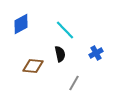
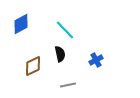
blue cross: moved 7 px down
brown diamond: rotated 30 degrees counterclockwise
gray line: moved 6 px left, 2 px down; rotated 49 degrees clockwise
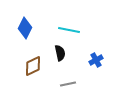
blue diamond: moved 4 px right, 4 px down; rotated 35 degrees counterclockwise
cyan line: moved 4 px right; rotated 35 degrees counterclockwise
black semicircle: moved 1 px up
gray line: moved 1 px up
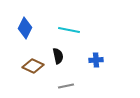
black semicircle: moved 2 px left, 3 px down
blue cross: rotated 24 degrees clockwise
brown diamond: rotated 50 degrees clockwise
gray line: moved 2 px left, 2 px down
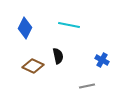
cyan line: moved 5 px up
blue cross: moved 6 px right; rotated 32 degrees clockwise
gray line: moved 21 px right
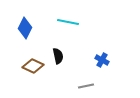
cyan line: moved 1 px left, 3 px up
gray line: moved 1 px left
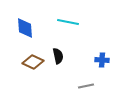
blue diamond: rotated 30 degrees counterclockwise
blue cross: rotated 24 degrees counterclockwise
brown diamond: moved 4 px up
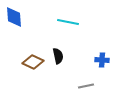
blue diamond: moved 11 px left, 11 px up
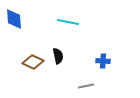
blue diamond: moved 2 px down
blue cross: moved 1 px right, 1 px down
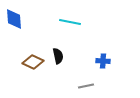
cyan line: moved 2 px right
